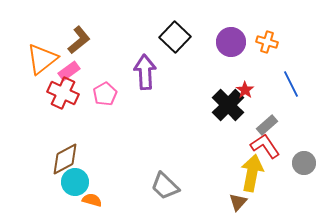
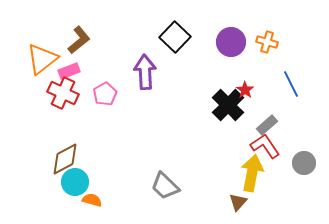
pink rectangle: rotated 15 degrees clockwise
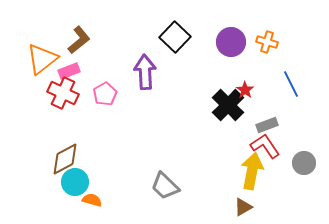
gray rectangle: rotated 20 degrees clockwise
yellow arrow: moved 2 px up
brown triangle: moved 5 px right, 5 px down; rotated 18 degrees clockwise
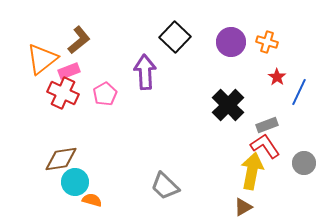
blue line: moved 8 px right, 8 px down; rotated 52 degrees clockwise
red star: moved 32 px right, 13 px up
brown diamond: moved 4 px left; rotated 20 degrees clockwise
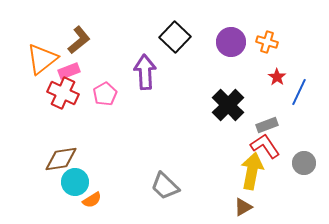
orange semicircle: rotated 132 degrees clockwise
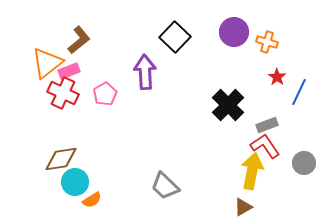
purple circle: moved 3 px right, 10 px up
orange triangle: moved 5 px right, 4 px down
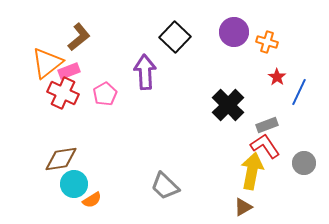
brown L-shape: moved 3 px up
cyan circle: moved 1 px left, 2 px down
